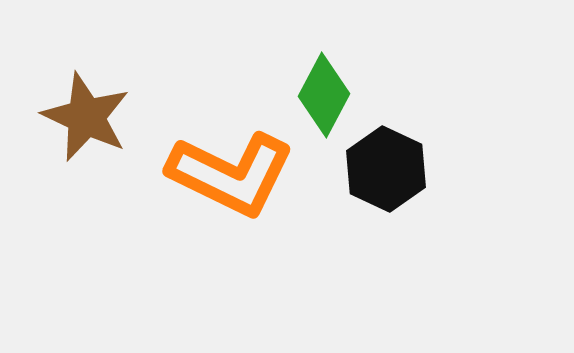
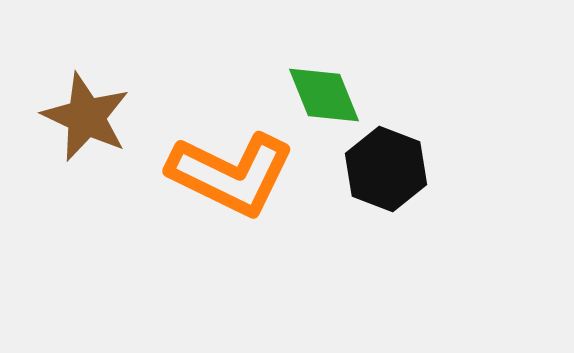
green diamond: rotated 50 degrees counterclockwise
black hexagon: rotated 4 degrees counterclockwise
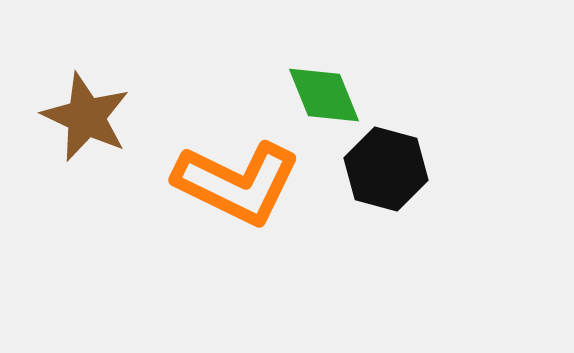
black hexagon: rotated 6 degrees counterclockwise
orange L-shape: moved 6 px right, 9 px down
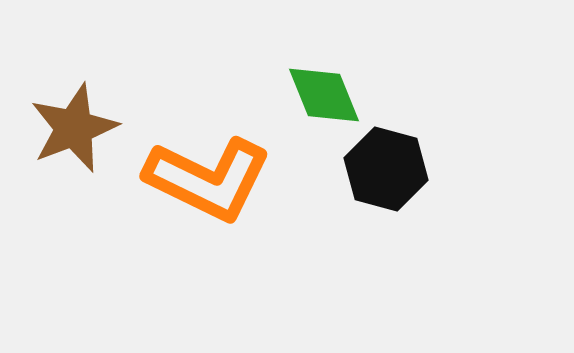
brown star: moved 12 px left, 11 px down; rotated 26 degrees clockwise
orange L-shape: moved 29 px left, 4 px up
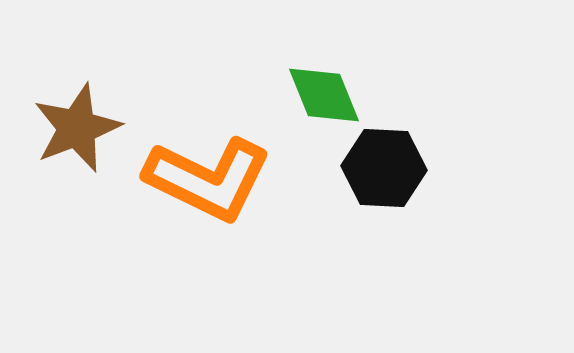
brown star: moved 3 px right
black hexagon: moved 2 px left, 1 px up; rotated 12 degrees counterclockwise
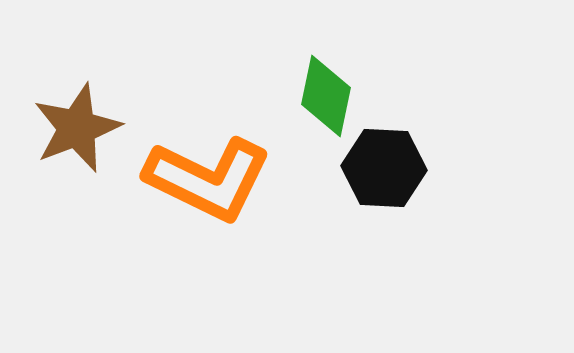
green diamond: moved 2 px right, 1 px down; rotated 34 degrees clockwise
